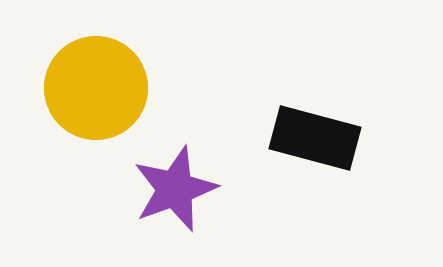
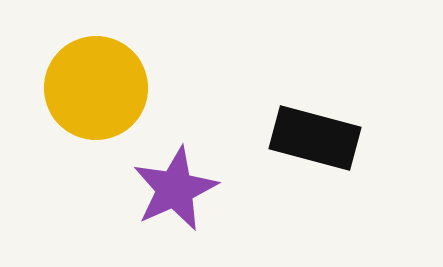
purple star: rotated 4 degrees counterclockwise
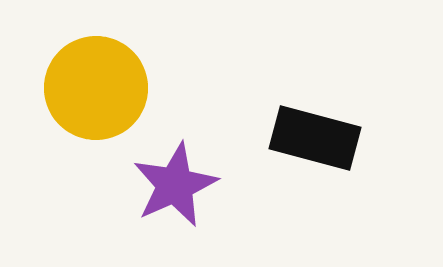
purple star: moved 4 px up
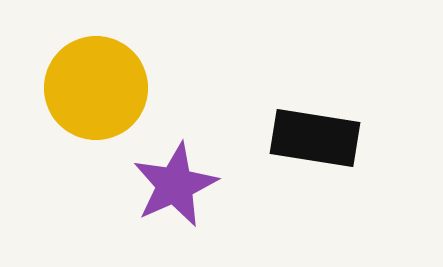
black rectangle: rotated 6 degrees counterclockwise
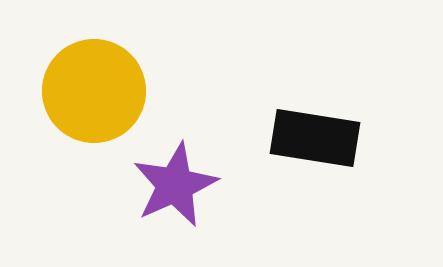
yellow circle: moved 2 px left, 3 px down
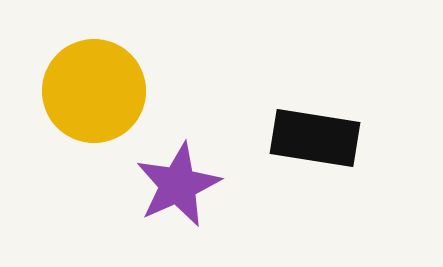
purple star: moved 3 px right
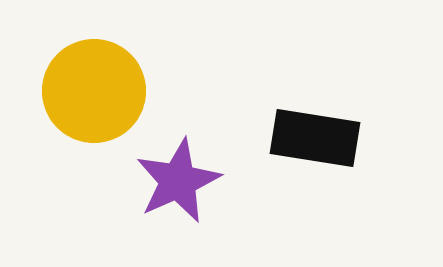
purple star: moved 4 px up
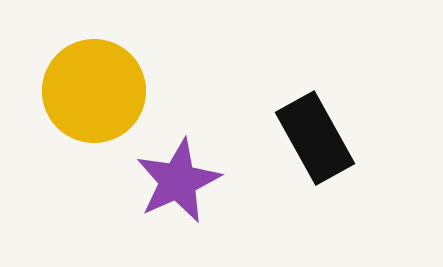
black rectangle: rotated 52 degrees clockwise
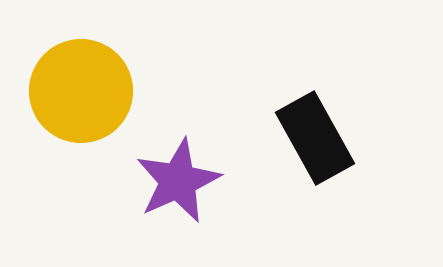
yellow circle: moved 13 px left
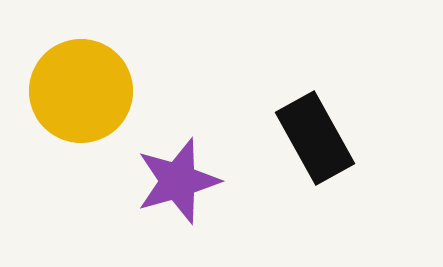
purple star: rotated 8 degrees clockwise
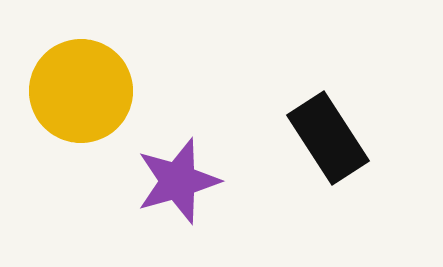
black rectangle: moved 13 px right; rotated 4 degrees counterclockwise
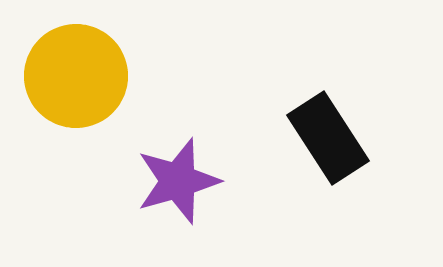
yellow circle: moved 5 px left, 15 px up
